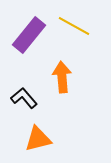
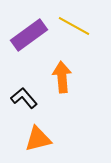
purple rectangle: rotated 15 degrees clockwise
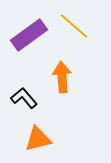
yellow line: rotated 12 degrees clockwise
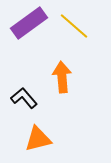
purple rectangle: moved 12 px up
